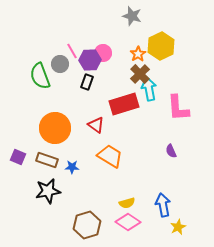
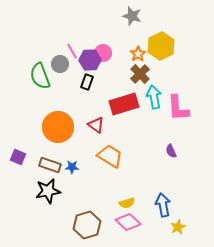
cyan arrow: moved 5 px right, 8 px down
orange circle: moved 3 px right, 1 px up
brown rectangle: moved 3 px right, 5 px down
pink diamond: rotated 10 degrees clockwise
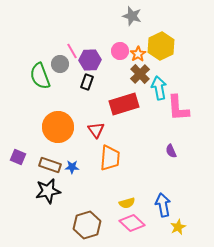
pink circle: moved 17 px right, 2 px up
cyan arrow: moved 5 px right, 9 px up
red triangle: moved 5 px down; rotated 18 degrees clockwise
orange trapezoid: moved 2 px down; rotated 64 degrees clockwise
pink diamond: moved 4 px right, 1 px down
